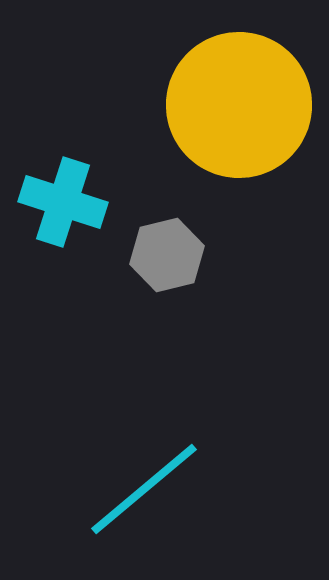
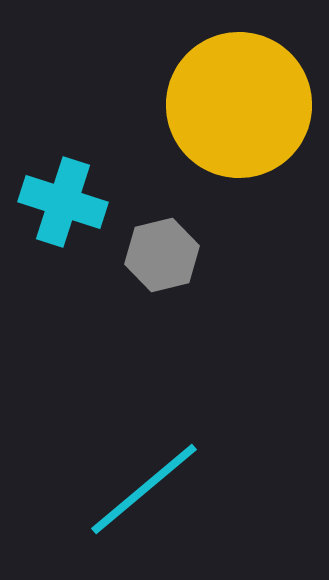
gray hexagon: moved 5 px left
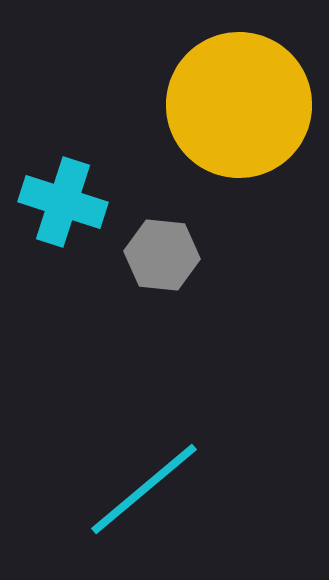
gray hexagon: rotated 20 degrees clockwise
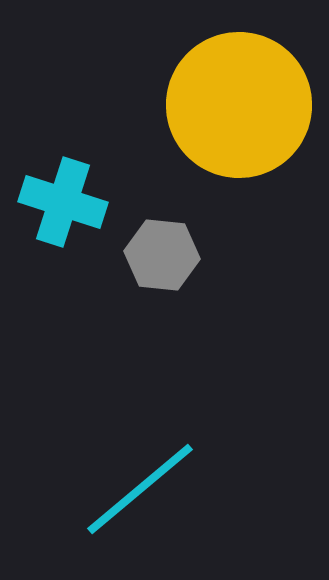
cyan line: moved 4 px left
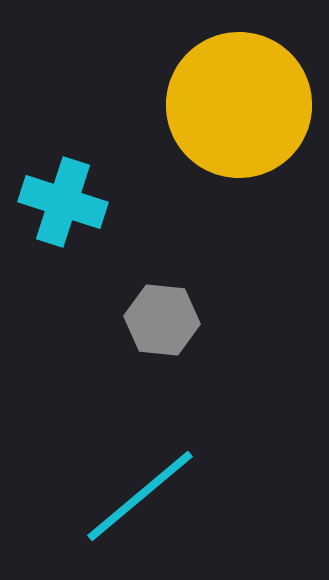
gray hexagon: moved 65 px down
cyan line: moved 7 px down
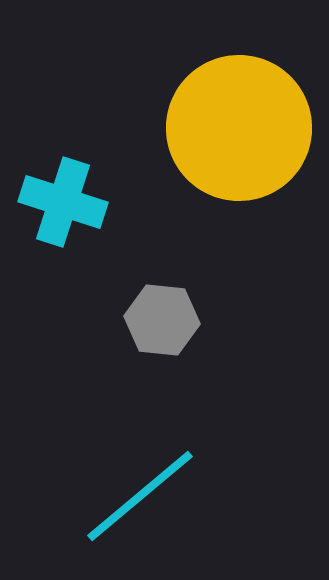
yellow circle: moved 23 px down
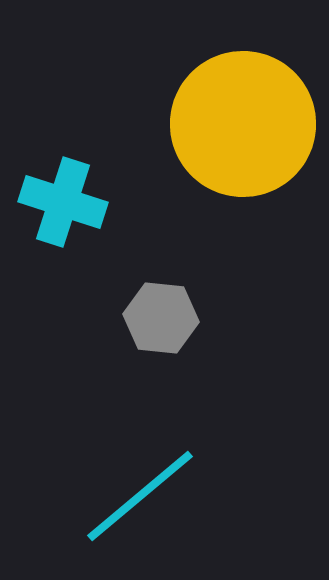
yellow circle: moved 4 px right, 4 px up
gray hexagon: moved 1 px left, 2 px up
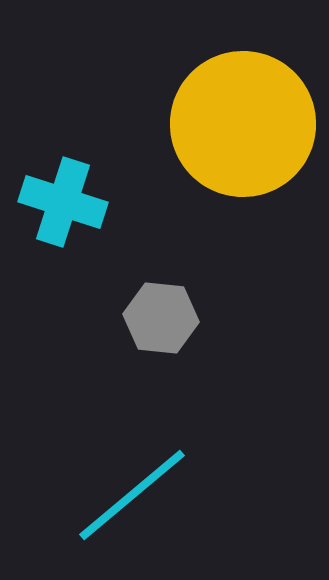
cyan line: moved 8 px left, 1 px up
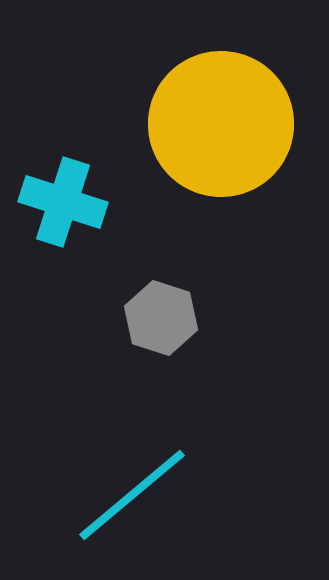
yellow circle: moved 22 px left
gray hexagon: rotated 12 degrees clockwise
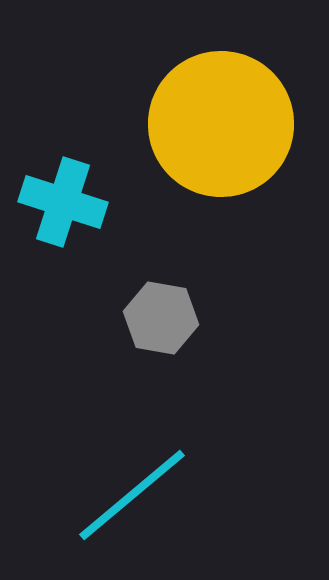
gray hexagon: rotated 8 degrees counterclockwise
